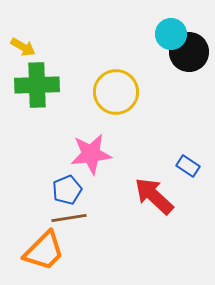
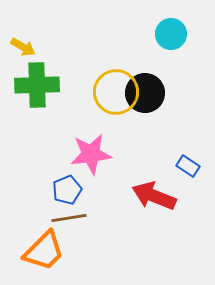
black circle: moved 44 px left, 41 px down
red arrow: rotated 21 degrees counterclockwise
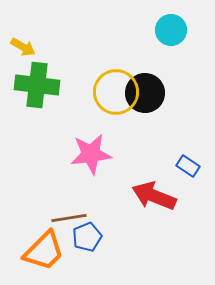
cyan circle: moved 4 px up
green cross: rotated 9 degrees clockwise
blue pentagon: moved 20 px right, 47 px down
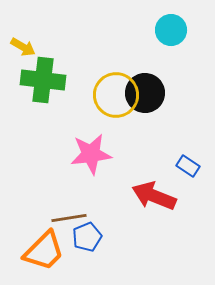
green cross: moved 6 px right, 5 px up
yellow circle: moved 3 px down
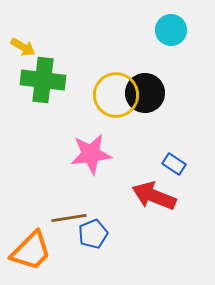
blue rectangle: moved 14 px left, 2 px up
blue pentagon: moved 6 px right, 3 px up
orange trapezoid: moved 13 px left
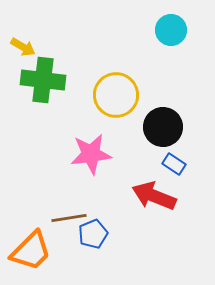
black circle: moved 18 px right, 34 px down
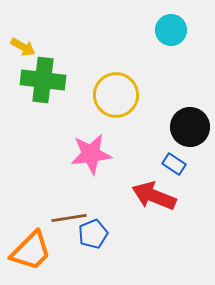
black circle: moved 27 px right
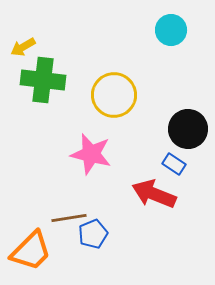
yellow arrow: rotated 120 degrees clockwise
yellow circle: moved 2 px left
black circle: moved 2 px left, 2 px down
pink star: rotated 21 degrees clockwise
red arrow: moved 2 px up
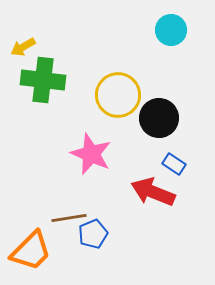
yellow circle: moved 4 px right
black circle: moved 29 px left, 11 px up
pink star: rotated 9 degrees clockwise
red arrow: moved 1 px left, 2 px up
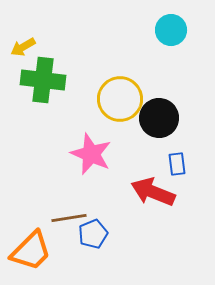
yellow circle: moved 2 px right, 4 px down
blue rectangle: moved 3 px right; rotated 50 degrees clockwise
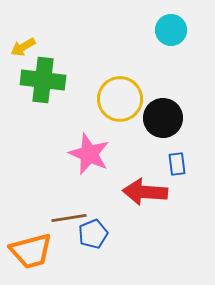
black circle: moved 4 px right
pink star: moved 2 px left
red arrow: moved 8 px left; rotated 18 degrees counterclockwise
orange trapezoid: rotated 30 degrees clockwise
